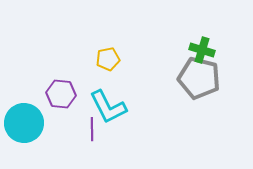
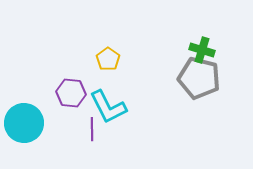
yellow pentagon: rotated 25 degrees counterclockwise
purple hexagon: moved 10 px right, 1 px up
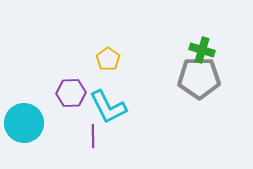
gray pentagon: rotated 15 degrees counterclockwise
purple hexagon: rotated 8 degrees counterclockwise
purple line: moved 1 px right, 7 px down
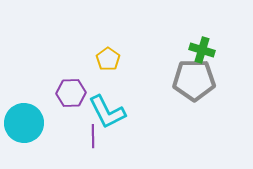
gray pentagon: moved 5 px left, 2 px down
cyan L-shape: moved 1 px left, 5 px down
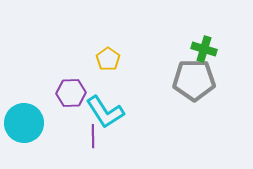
green cross: moved 2 px right, 1 px up
cyan L-shape: moved 2 px left; rotated 6 degrees counterclockwise
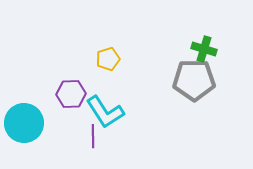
yellow pentagon: rotated 20 degrees clockwise
purple hexagon: moved 1 px down
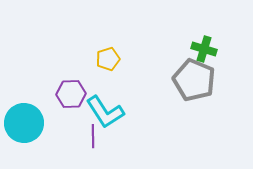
gray pentagon: rotated 24 degrees clockwise
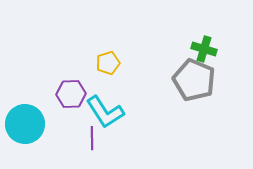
yellow pentagon: moved 4 px down
cyan circle: moved 1 px right, 1 px down
purple line: moved 1 px left, 2 px down
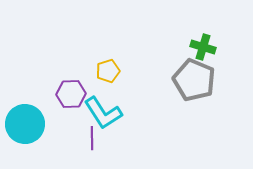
green cross: moved 1 px left, 2 px up
yellow pentagon: moved 8 px down
cyan L-shape: moved 2 px left, 1 px down
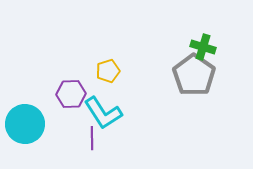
gray pentagon: moved 5 px up; rotated 12 degrees clockwise
